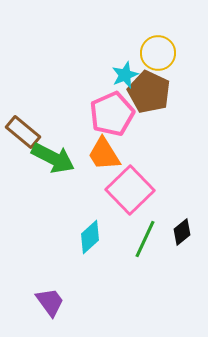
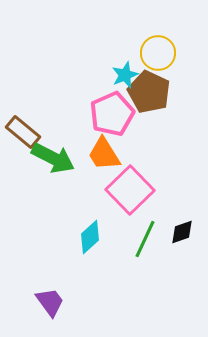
black diamond: rotated 20 degrees clockwise
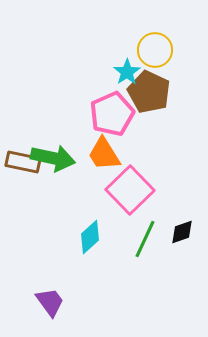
yellow circle: moved 3 px left, 3 px up
cyan star: moved 2 px right, 3 px up; rotated 12 degrees counterclockwise
brown rectangle: moved 30 px down; rotated 28 degrees counterclockwise
green arrow: rotated 15 degrees counterclockwise
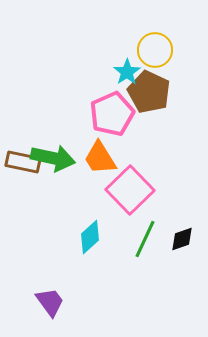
orange trapezoid: moved 4 px left, 4 px down
black diamond: moved 7 px down
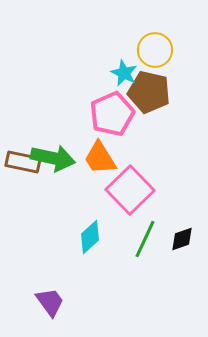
cyan star: moved 3 px left, 1 px down; rotated 12 degrees counterclockwise
brown pentagon: rotated 12 degrees counterclockwise
